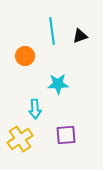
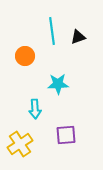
black triangle: moved 2 px left, 1 px down
yellow cross: moved 5 px down
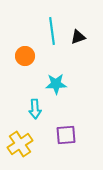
cyan star: moved 2 px left
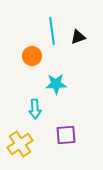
orange circle: moved 7 px right
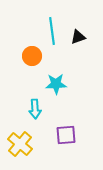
yellow cross: rotated 15 degrees counterclockwise
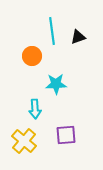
yellow cross: moved 4 px right, 3 px up
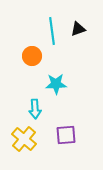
black triangle: moved 8 px up
yellow cross: moved 2 px up
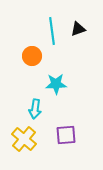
cyan arrow: rotated 12 degrees clockwise
